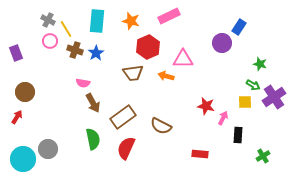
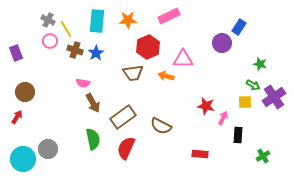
orange star: moved 3 px left, 1 px up; rotated 18 degrees counterclockwise
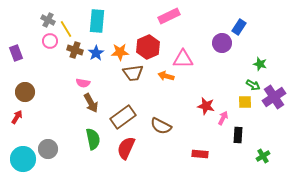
orange star: moved 8 px left, 32 px down
brown arrow: moved 2 px left
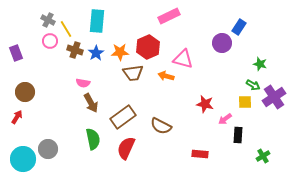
pink triangle: rotated 15 degrees clockwise
red star: moved 1 px left, 2 px up
pink arrow: moved 2 px right, 1 px down; rotated 152 degrees counterclockwise
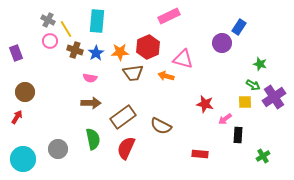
pink semicircle: moved 7 px right, 5 px up
brown arrow: rotated 60 degrees counterclockwise
gray circle: moved 10 px right
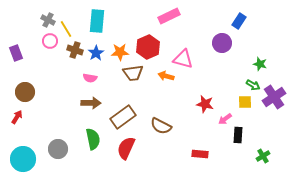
blue rectangle: moved 6 px up
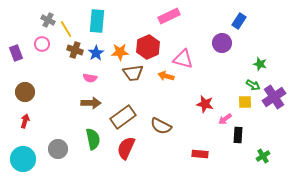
pink circle: moved 8 px left, 3 px down
red arrow: moved 8 px right, 4 px down; rotated 16 degrees counterclockwise
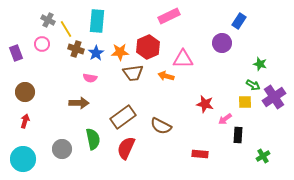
brown cross: moved 1 px right, 1 px up
pink triangle: rotated 15 degrees counterclockwise
brown arrow: moved 12 px left
gray circle: moved 4 px right
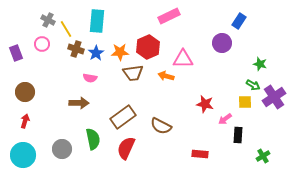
cyan circle: moved 4 px up
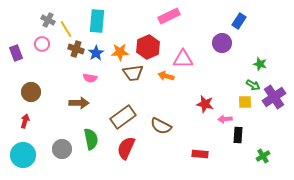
brown circle: moved 6 px right
pink arrow: rotated 32 degrees clockwise
green semicircle: moved 2 px left
